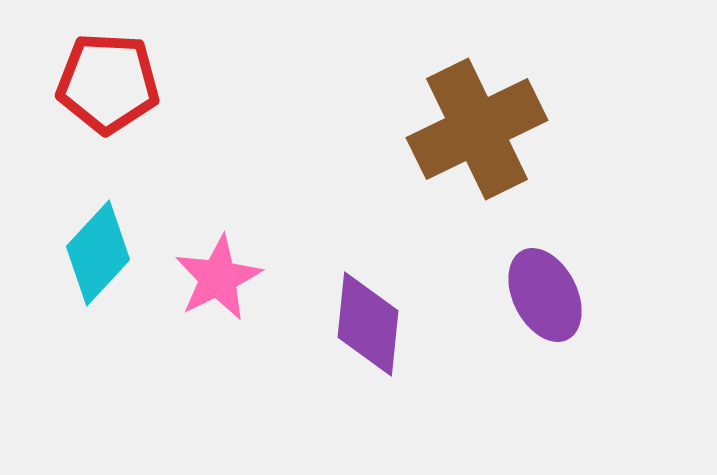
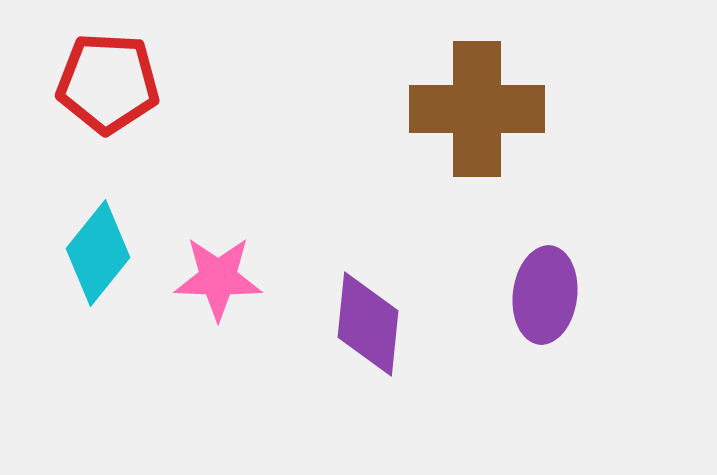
brown cross: moved 20 px up; rotated 26 degrees clockwise
cyan diamond: rotated 4 degrees counterclockwise
pink star: rotated 28 degrees clockwise
purple ellipse: rotated 34 degrees clockwise
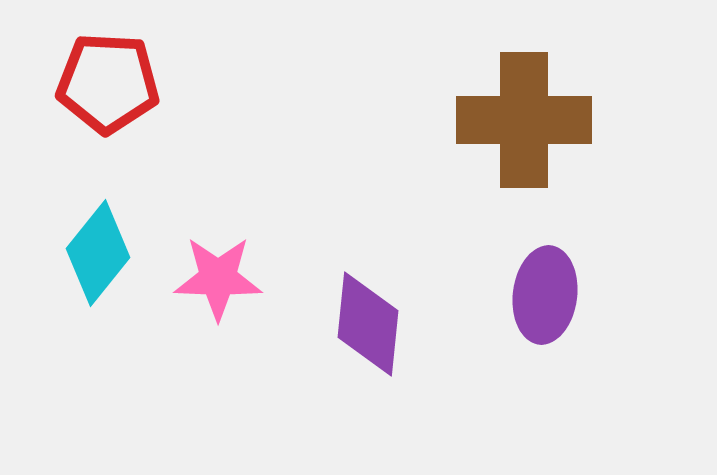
brown cross: moved 47 px right, 11 px down
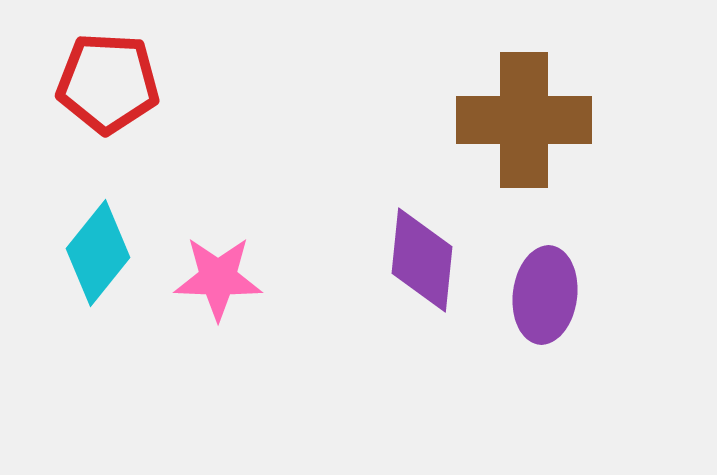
purple diamond: moved 54 px right, 64 px up
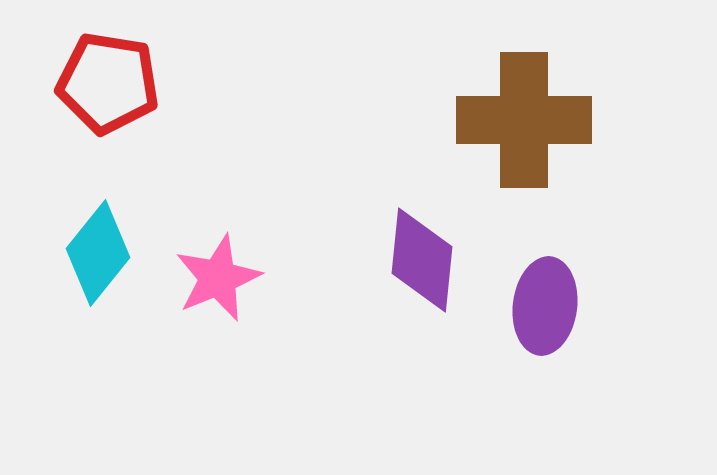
red pentagon: rotated 6 degrees clockwise
pink star: rotated 24 degrees counterclockwise
purple ellipse: moved 11 px down
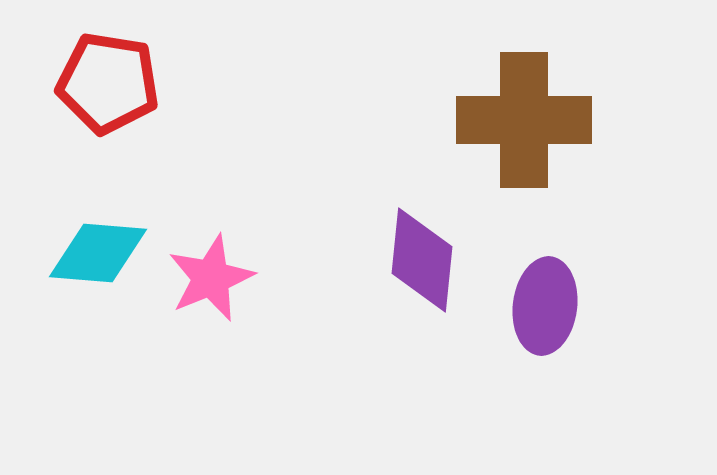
cyan diamond: rotated 56 degrees clockwise
pink star: moved 7 px left
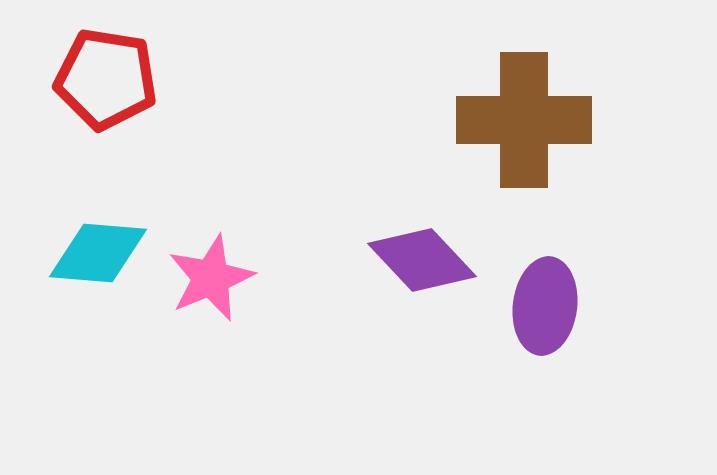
red pentagon: moved 2 px left, 4 px up
purple diamond: rotated 49 degrees counterclockwise
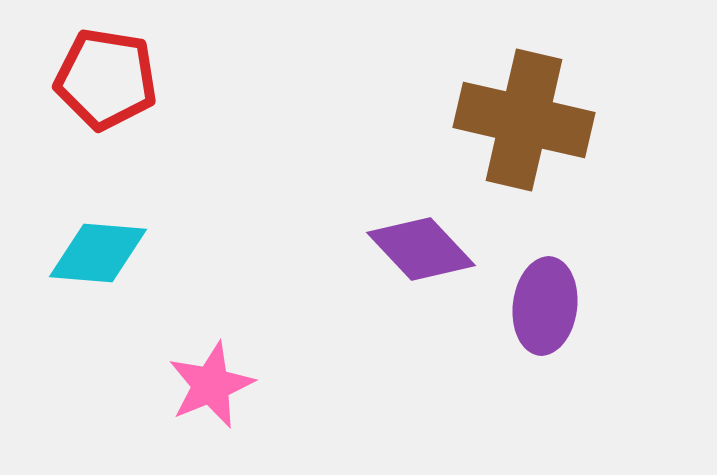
brown cross: rotated 13 degrees clockwise
purple diamond: moved 1 px left, 11 px up
pink star: moved 107 px down
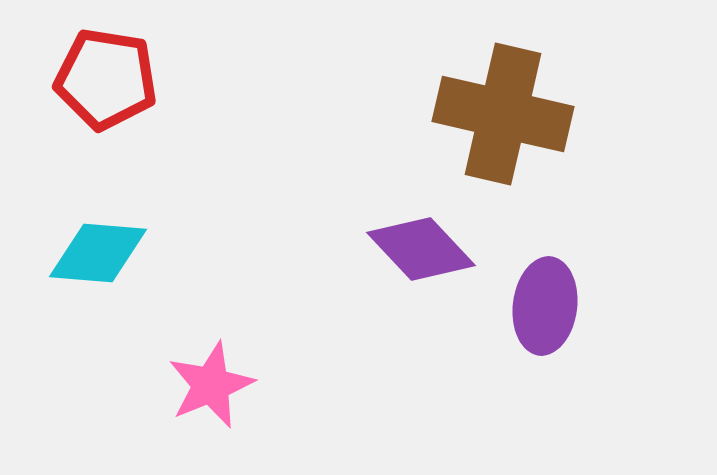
brown cross: moved 21 px left, 6 px up
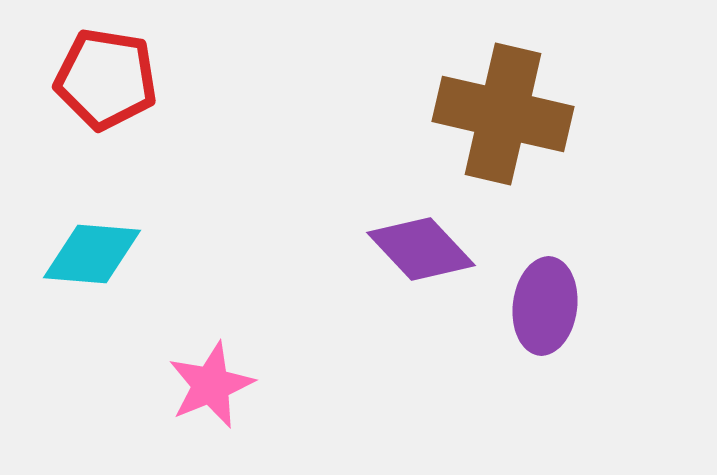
cyan diamond: moved 6 px left, 1 px down
